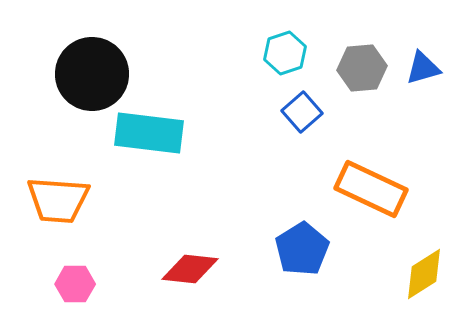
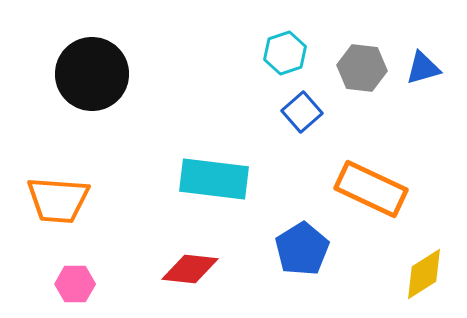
gray hexagon: rotated 12 degrees clockwise
cyan rectangle: moved 65 px right, 46 px down
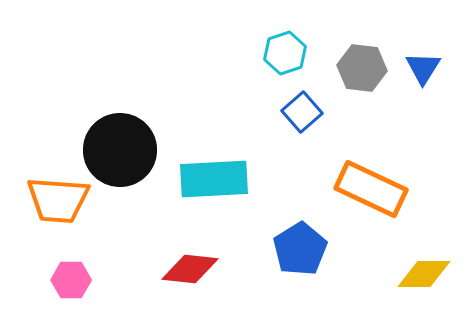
blue triangle: rotated 42 degrees counterclockwise
black circle: moved 28 px right, 76 px down
cyan rectangle: rotated 10 degrees counterclockwise
blue pentagon: moved 2 px left
yellow diamond: rotated 32 degrees clockwise
pink hexagon: moved 4 px left, 4 px up
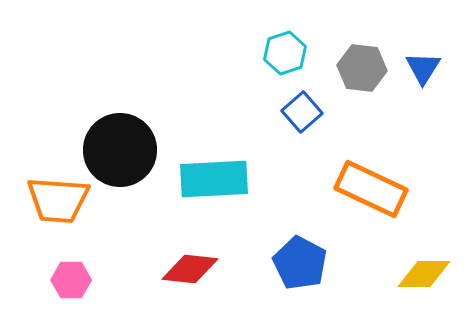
blue pentagon: moved 14 px down; rotated 12 degrees counterclockwise
